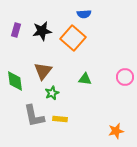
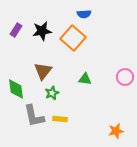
purple rectangle: rotated 16 degrees clockwise
green diamond: moved 1 px right, 8 px down
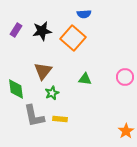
orange star: moved 10 px right; rotated 21 degrees counterclockwise
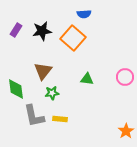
green triangle: moved 2 px right
green star: rotated 16 degrees clockwise
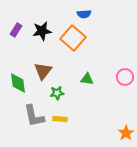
green diamond: moved 2 px right, 6 px up
green star: moved 5 px right
orange star: moved 2 px down
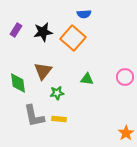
black star: moved 1 px right, 1 px down
yellow rectangle: moved 1 px left
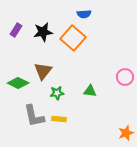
green triangle: moved 3 px right, 12 px down
green diamond: rotated 55 degrees counterclockwise
orange star: rotated 14 degrees clockwise
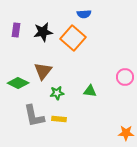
purple rectangle: rotated 24 degrees counterclockwise
orange star: rotated 21 degrees clockwise
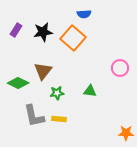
purple rectangle: rotated 24 degrees clockwise
pink circle: moved 5 px left, 9 px up
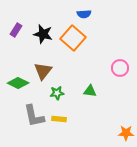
black star: moved 2 px down; rotated 24 degrees clockwise
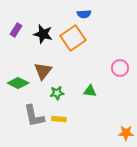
orange square: rotated 15 degrees clockwise
